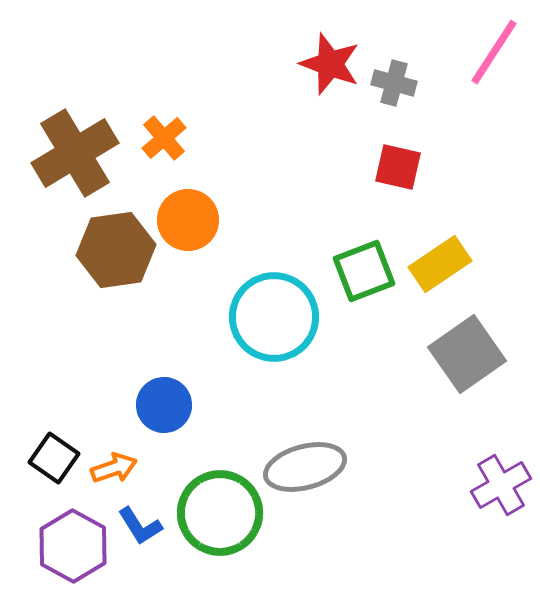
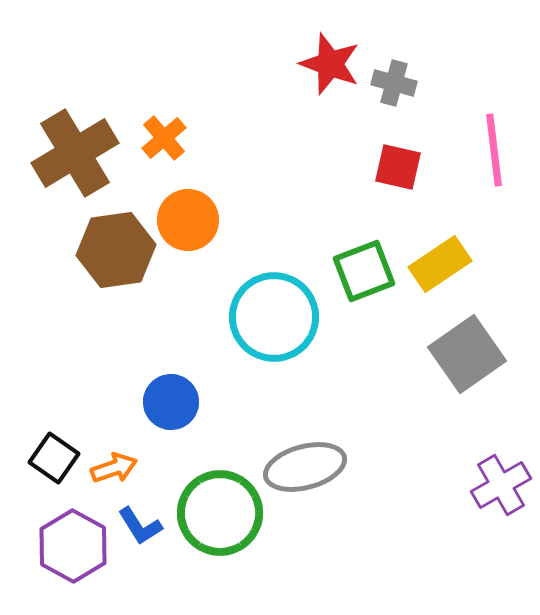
pink line: moved 98 px down; rotated 40 degrees counterclockwise
blue circle: moved 7 px right, 3 px up
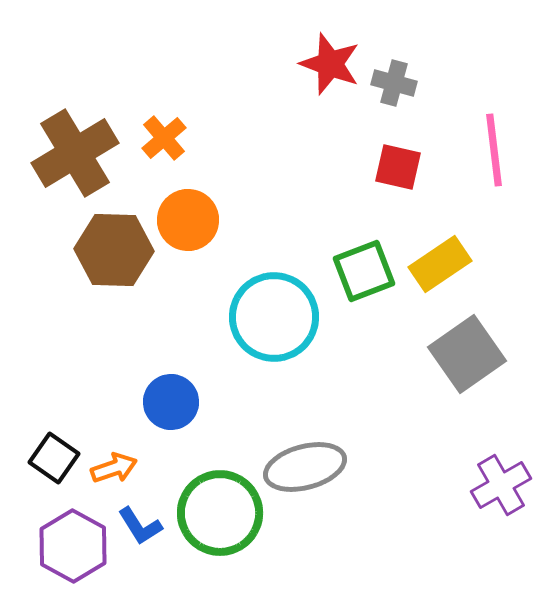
brown hexagon: moved 2 px left; rotated 10 degrees clockwise
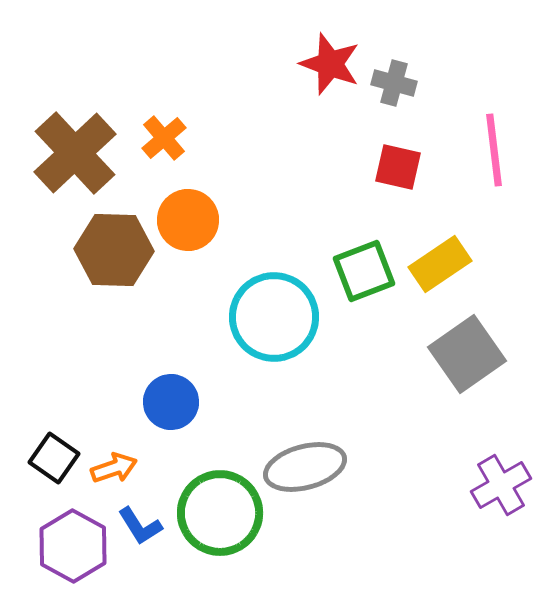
brown cross: rotated 12 degrees counterclockwise
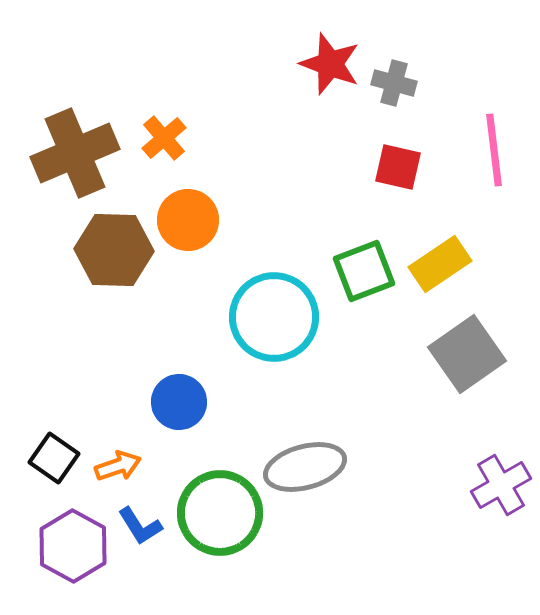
brown cross: rotated 20 degrees clockwise
blue circle: moved 8 px right
orange arrow: moved 4 px right, 2 px up
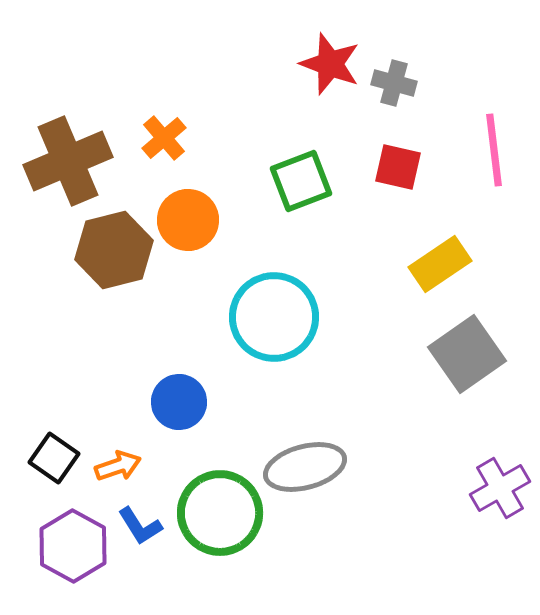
brown cross: moved 7 px left, 8 px down
brown hexagon: rotated 16 degrees counterclockwise
green square: moved 63 px left, 90 px up
purple cross: moved 1 px left, 3 px down
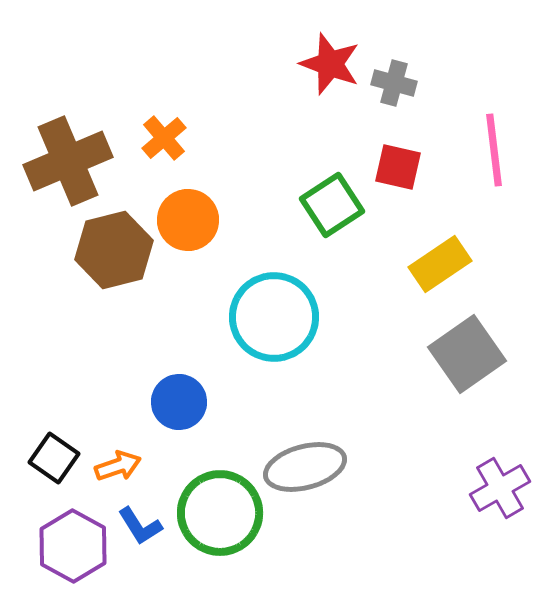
green square: moved 31 px right, 24 px down; rotated 12 degrees counterclockwise
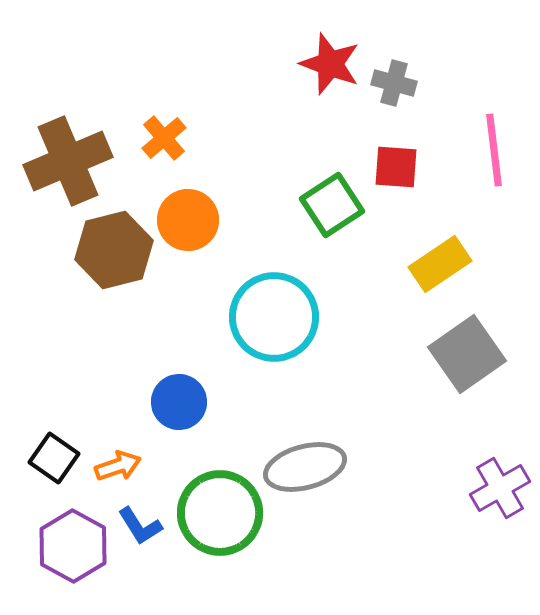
red square: moved 2 px left; rotated 9 degrees counterclockwise
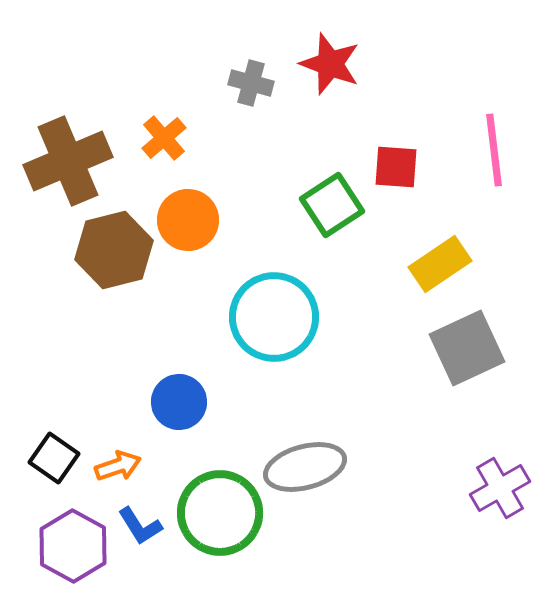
gray cross: moved 143 px left
gray square: moved 6 px up; rotated 10 degrees clockwise
